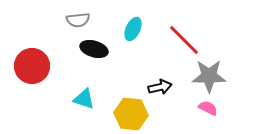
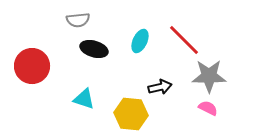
cyan ellipse: moved 7 px right, 12 px down
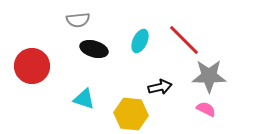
pink semicircle: moved 2 px left, 1 px down
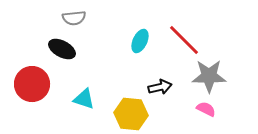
gray semicircle: moved 4 px left, 2 px up
black ellipse: moved 32 px left; rotated 12 degrees clockwise
red circle: moved 18 px down
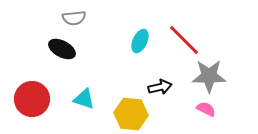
red circle: moved 15 px down
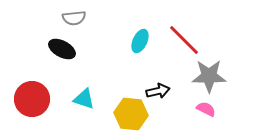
black arrow: moved 2 px left, 4 px down
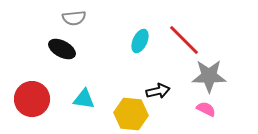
cyan triangle: rotated 10 degrees counterclockwise
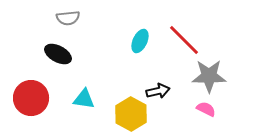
gray semicircle: moved 6 px left
black ellipse: moved 4 px left, 5 px down
red circle: moved 1 px left, 1 px up
yellow hexagon: rotated 24 degrees clockwise
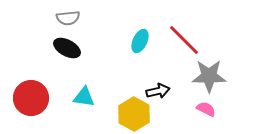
black ellipse: moved 9 px right, 6 px up
cyan triangle: moved 2 px up
yellow hexagon: moved 3 px right
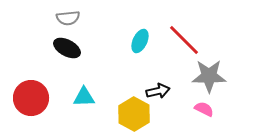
cyan triangle: rotated 10 degrees counterclockwise
pink semicircle: moved 2 px left
